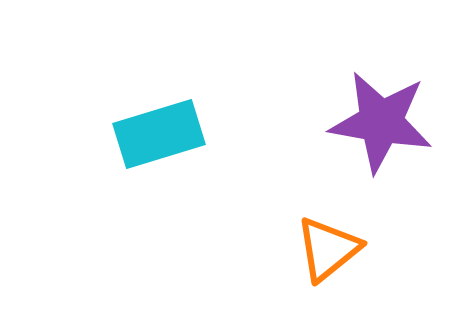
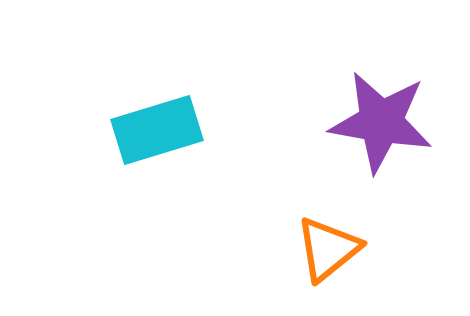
cyan rectangle: moved 2 px left, 4 px up
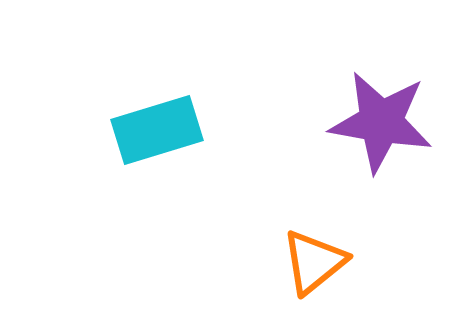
orange triangle: moved 14 px left, 13 px down
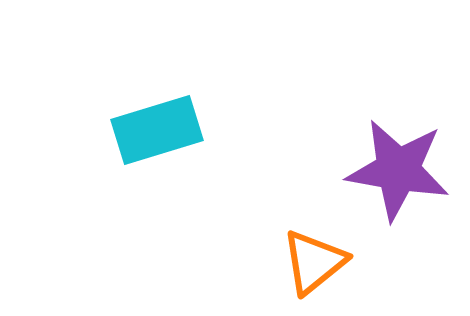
purple star: moved 17 px right, 48 px down
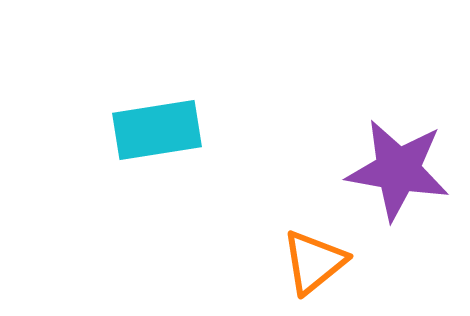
cyan rectangle: rotated 8 degrees clockwise
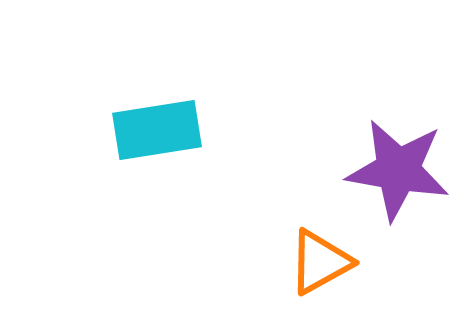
orange triangle: moved 6 px right; rotated 10 degrees clockwise
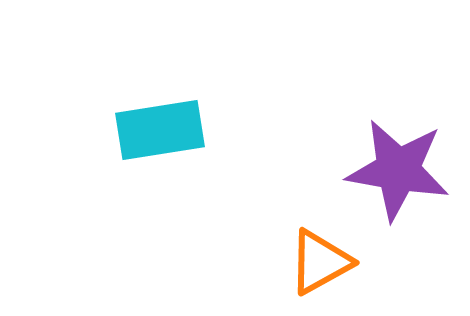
cyan rectangle: moved 3 px right
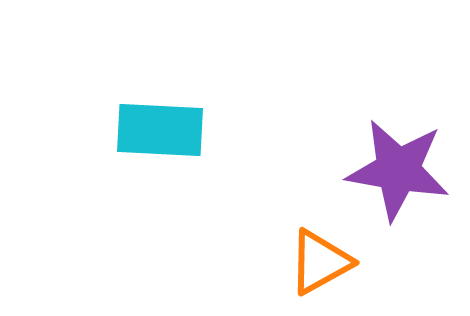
cyan rectangle: rotated 12 degrees clockwise
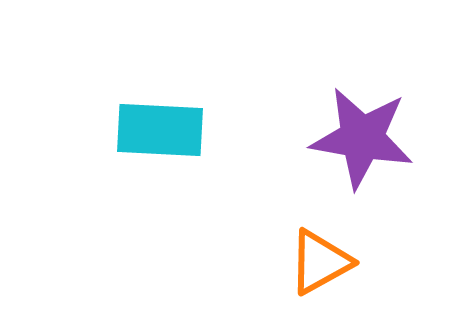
purple star: moved 36 px left, 32 px up
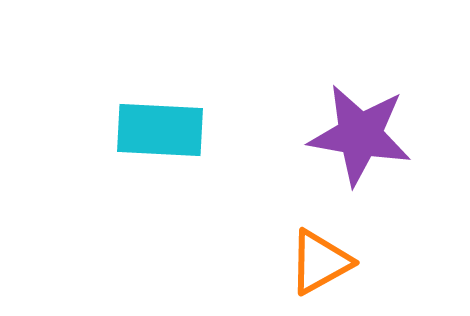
purple star: moved 2 px left, 3 px up
